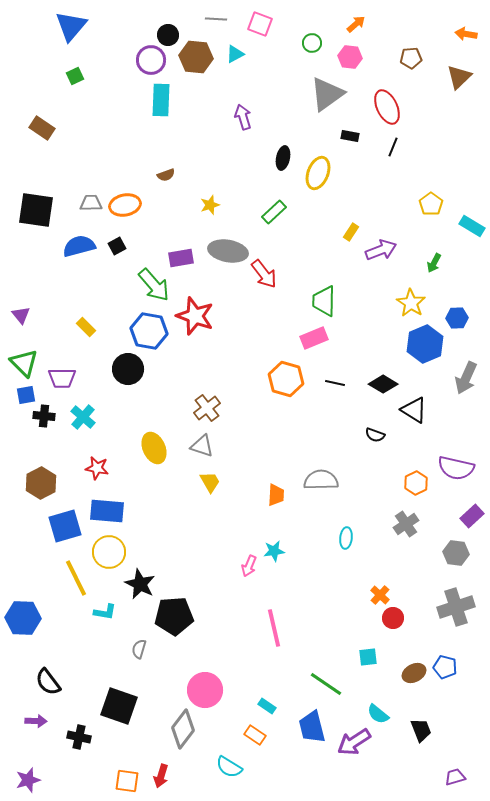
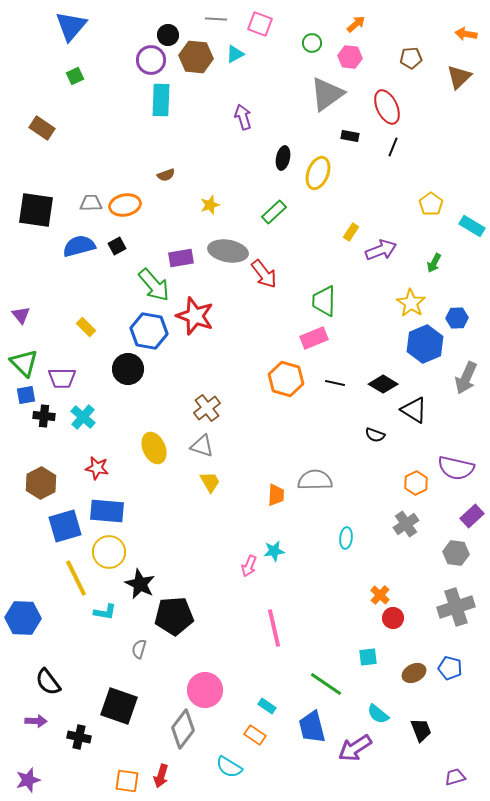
gray semicircle at (321, 480): moved 6 px left
blue pentagon at (445, 667): moved 5 px right, 1 px down
purple arrow at (354, 742): moved 1 px right, 6 px down
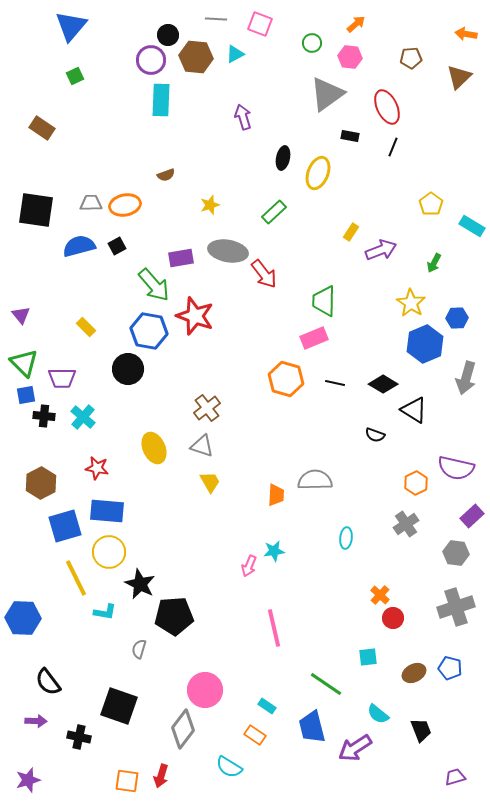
gray arrow at (466, 378): rotated 8 degrees counterclockwise
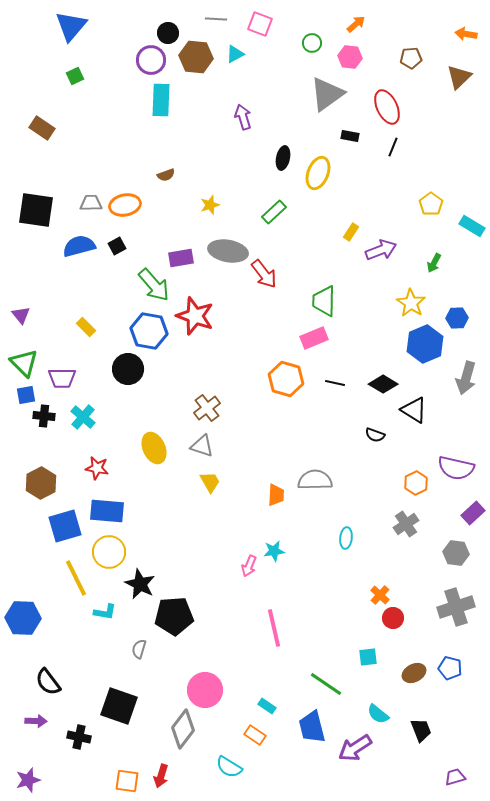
black circle at (168, 35): moved 2 px up
purple rectangle at (472, 516): moved 1 px right, 3 px up
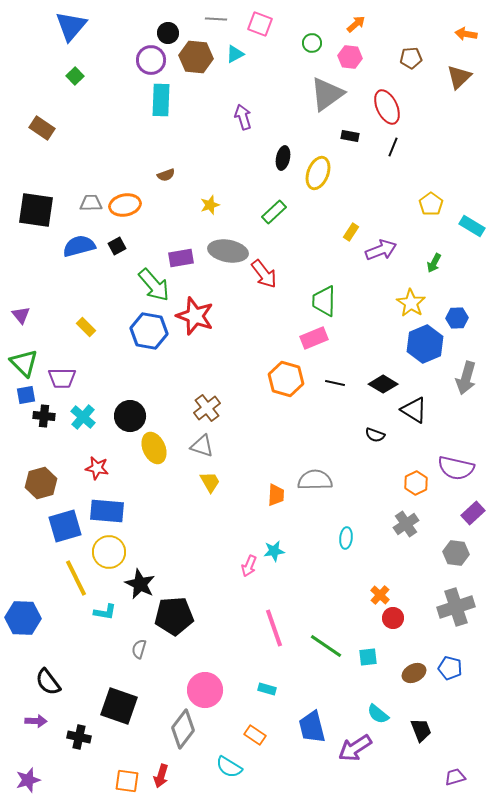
green square at (75, 76): rotated 18 degrees counterclockwise
black circle at (128, 369): moved 2 px right, 47 px down
brown hexagon at (41, 483): rotated 12 degrees clockwise
pink line at (274, 628): rotated 6 degrees counterclockwise
green line at (326, 684): moved 38 px up
cyan rectangle at (267, 706): moved 17 px up; rotated 18 degrees counterclockwise
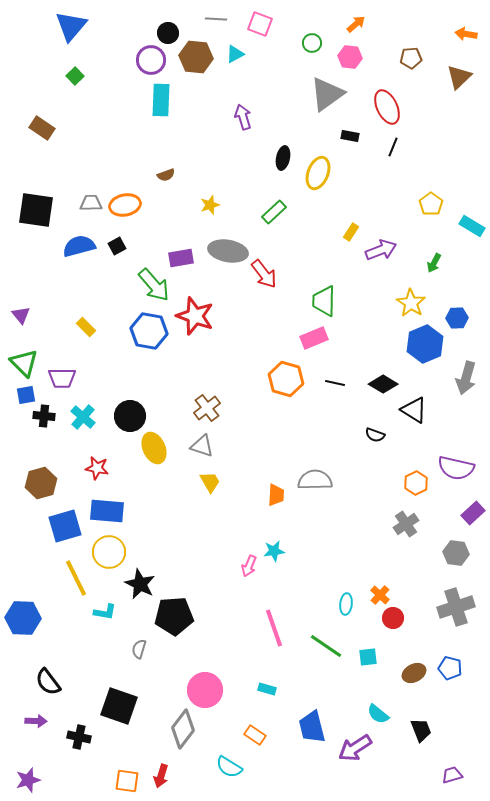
cyan ellipse at (346, 538): moved 66 px down
purple trapezoid at (455, 777): moved 3 px left, 2 px up
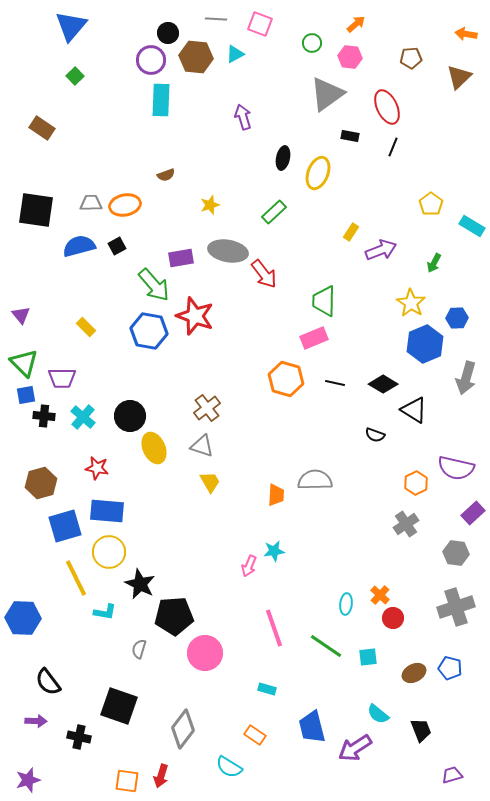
pink circle at (205, 690): moved 37 px up
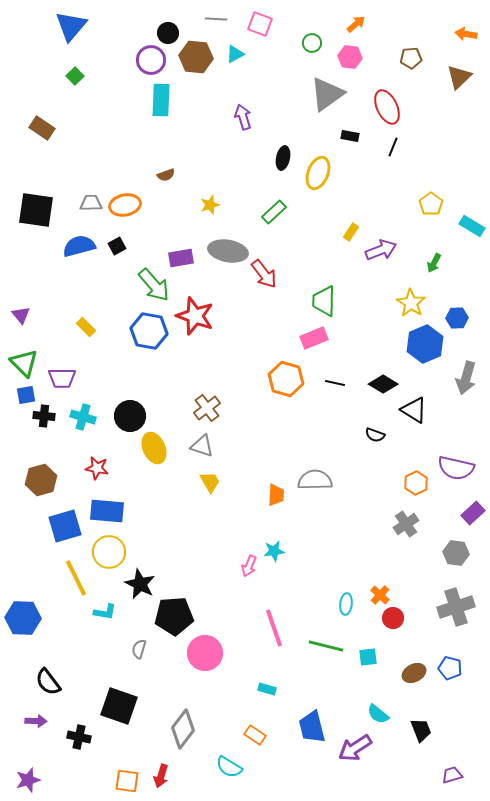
cyan cross at (83, 417): rotated 25 degrees counterclockwise
brown hexagon at (41, 483): moved 3 px up
green line at (326, 646): rotated 20 degrees counterclockwise
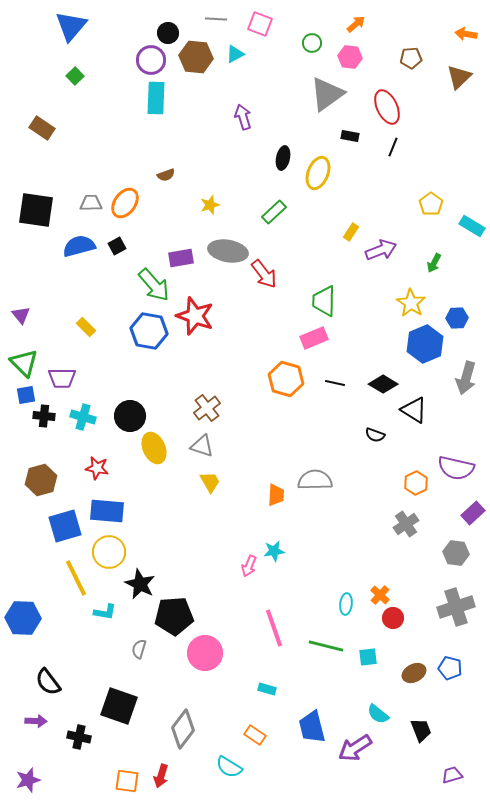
cyan rectangle at (161, 100): moved 5 px left, 2 px up
orange ellipse at (125, 205): moved 2 px up; rotated 44 degrees counterclockwise
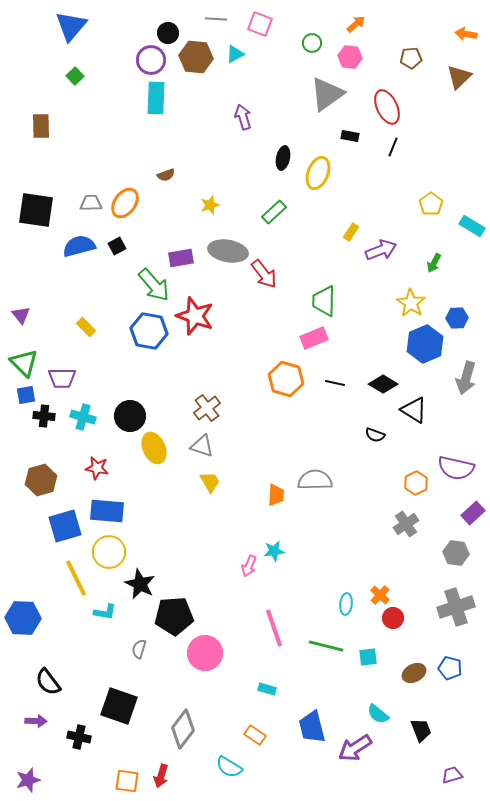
brown rectangle at (42, 128): moved 1 px left, 2 px up; rotated 55 degrees clockwise
